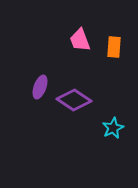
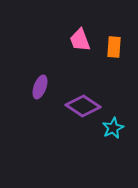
purple diamond: moved 9 px right, 6 px down
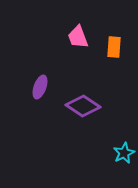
pink trapezoid: moved 2 px left, 3 px up
cyan star: moved 11 px right, 25 px down
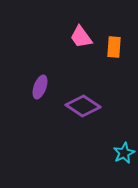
pink trapezoid: moved 3 px right; rotated 15 degrees counterclockwise
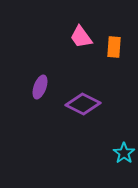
purple diamond: moved 2 px up; rotated 8 degrees counterclockwise
cyan star: rotated 10 degrees counterclockwise
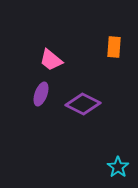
pink trapezoid: moved 30 px left, 23 px down; rotated 15 degrees counterclockwise
purple ellipse: moved 1 px right, 7 px down
cyan star: moved 6 px left, 14 px down
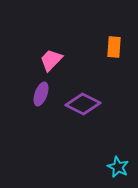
pink trapezoid: rotated 95 degrees clockwise
cyan star: rotated 10 degrees counterclockwise
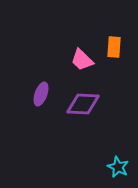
pink trapezoid: moved 31 px right; rotated 90 degrees counterclockwise
purple diamond: rotated 24 degrees counterclockwise
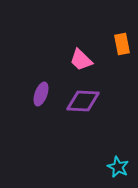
orange rectangle: moved 8 px right, 3 px up; rotated 15 degrees counterclockwise
pink trapezoid: moved 1 px left
purple diamond: moved 3 px up
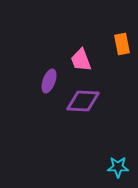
pink trapezoid: rotated 25 degrees clockwise
purple ellipse: moved 8 px right, 13 px up
cyan star: rotated 25 degrees counterclockwise
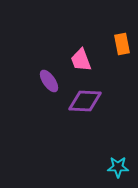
purple ellipse: rotated 55 degrees counterclockwise
purple diamond: moved 2 px right
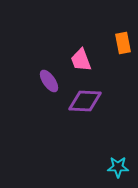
orange rectangle: moved 1 px right, 1 px up
